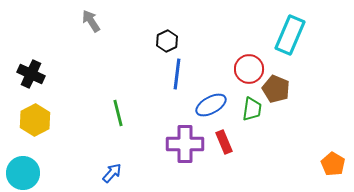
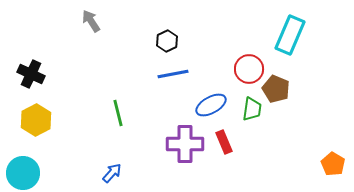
blue line: moved 4 px left; rotated 72 degrees clockwise
yellow hexagon: moved 1 px right
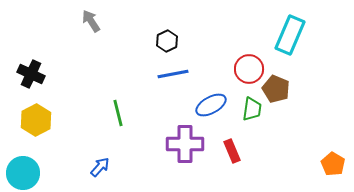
red rectangle: moved 8 px right, 9 px down
blue arrow: moved 12 px left, 6 px up
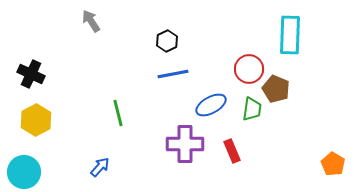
cyan rectangle: rotated 21 degrees counterclockwise
cyan circle: moved 1 px right, 1 px up
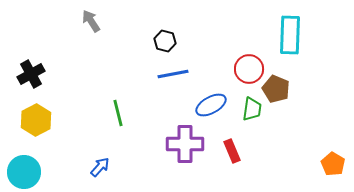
black hexagon: moved 2 px left; rotated 20 degrees counterclockwise
black cross: rotated 36 degrees clockwise
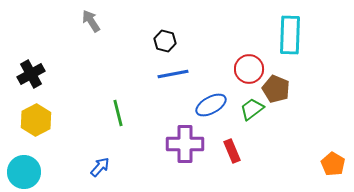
green trapezoid: rotated 135 degrees counterclockwise
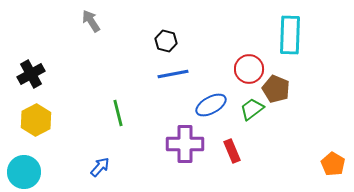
black hexagon: moved 1 px right
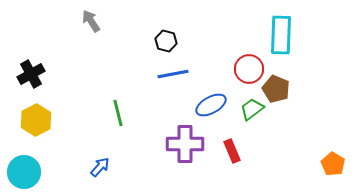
cyan rectangle: moved 9 px left
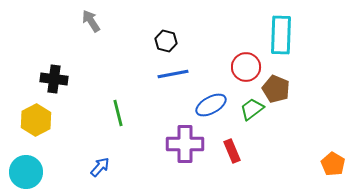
red circle: moved 3 px left, 2 px up
black cross: moved 23 px right, 5 px down; rotated 36 degrees clockwise
cyan circle: moved 2 px right
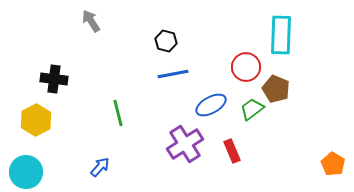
purple cross: rotated 33 degrees counterclockwise
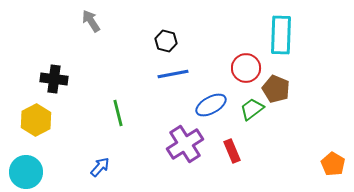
red circle: moved 1 px down
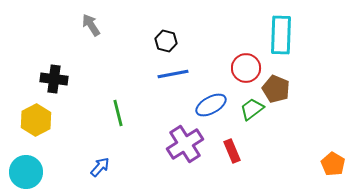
gray arrow: moved 4 px down
